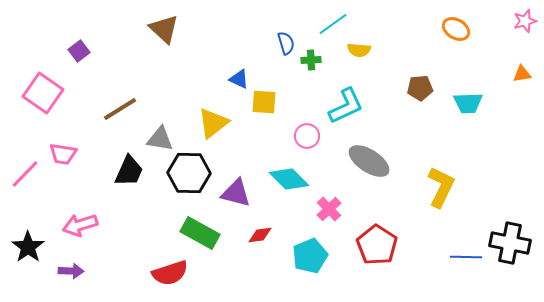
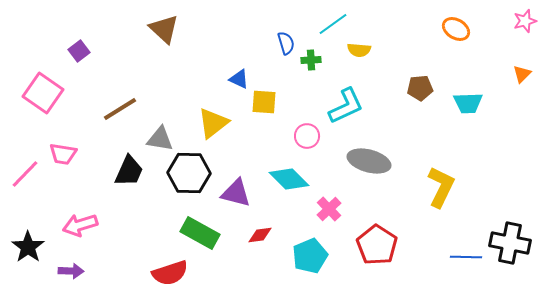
orange triangle: rotated 36 degrees counterclockwise
gray ellipse: rotated 18 degrees counterclockwise
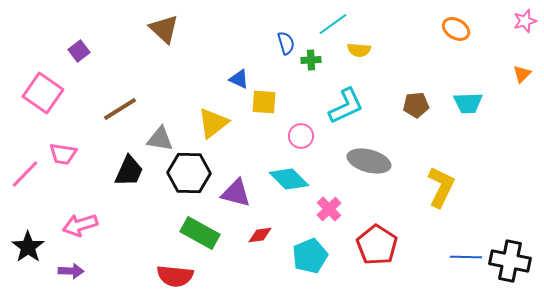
brown pentagon: moved 4 px left, 17 px down
pink circle: moved 6 px left
black cross: moved 18 px down
red semicircle: moved 5 px right, 3 px down; rotated 24 degrees clockwise
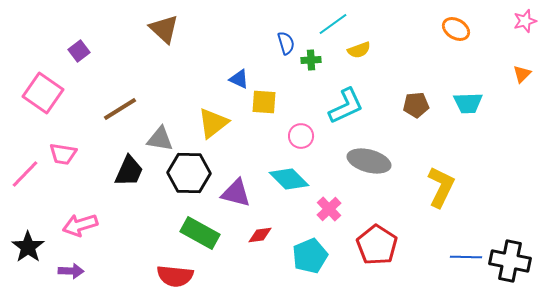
yellow semicircle: rotated 25 degrees counterclockwise
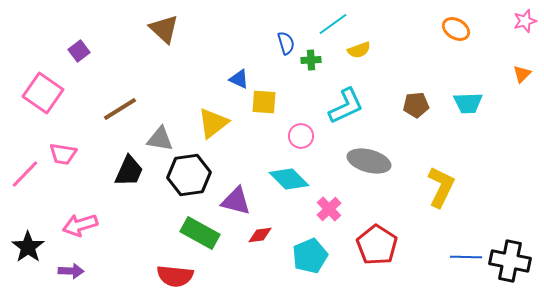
black hexagon: moved 2 px down; rotated 9 degrees counterclockwise
purple triangle: moved 8 px down
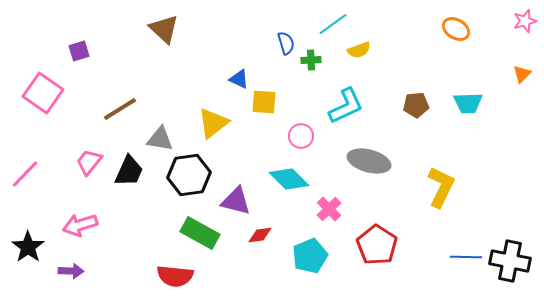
purple square: rotated 20 degrees clockwise
pink trapezoid: moved 26 px right, 8 px down; rotated 120 degrees clockwise
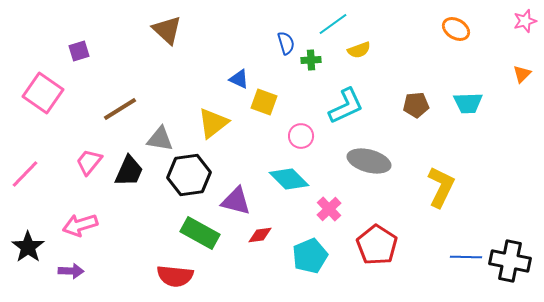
brown triangle: moved 3 px right, 1 px down
yellow square: rotated 16 degrees clockwise
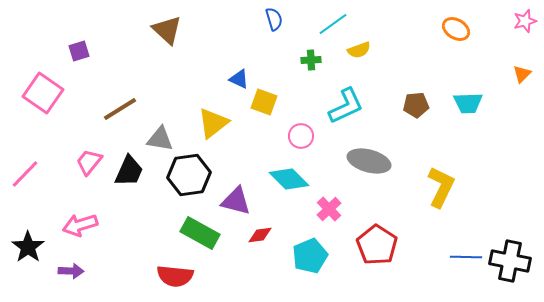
blue semicircle: moved 12 px left, 24 px up
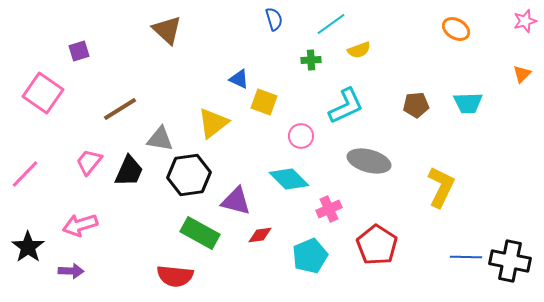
cyan line: moved 2 px left
pink cross: rotated 20 degrees clockwise
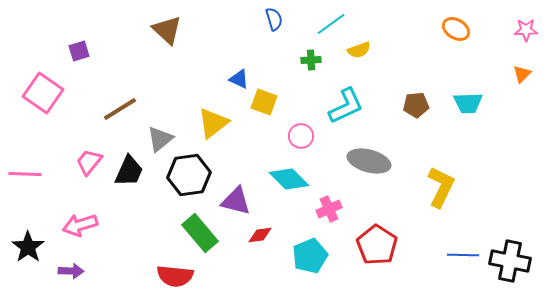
pink star: moved 1 px right, 9 px down; rotated 15 degrees clockwise
gray triangle: rotated 48 degrees counterclockwise
pink line: rotated 48 degrees clockwise
green rectangle: rotated 21 degrees clockwise
blue line: moved 3 px left, 2 px up
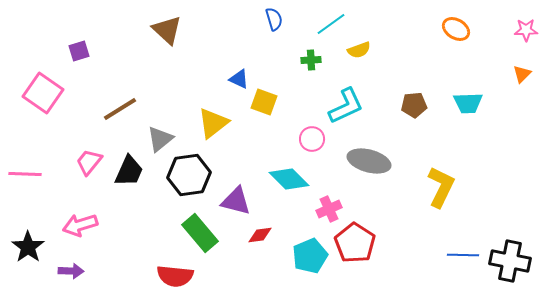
brown pentagon: moved 2 px left
pink circle: moved 11 px right, 3 px down
red pentagon: moved 22 px left, 2 px up
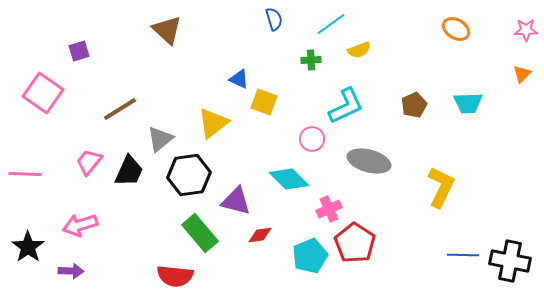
brown pentagon: rotated 20 degrees counterclockwise
